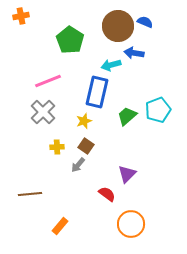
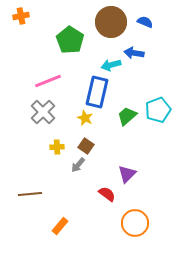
brown circle: moved 7 px left, 4 px up
yellow star: moved 1 px right, 3 px up; rotated 28 degrees counterclockwise
orange circle: moved 4 px right, 1 px up
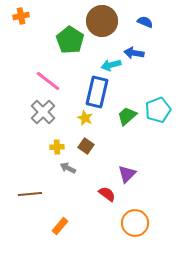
brown circle: moved 9 px left, 1 px up
pink line: rotated 60 degrees clockwise
gray arrow: moved 10 px left, 3 px down; rotated 77 degrees clockwise
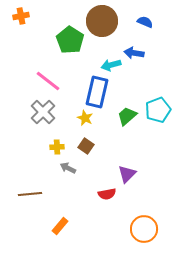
red semicircle: rotated 132 degrees clockwise
orange circle: moved 9 px right, 6 px down
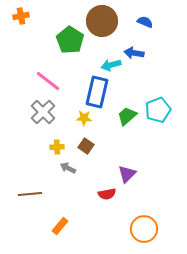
yellow star: moved 1 px left; rotated 21 degrees counterclockwise
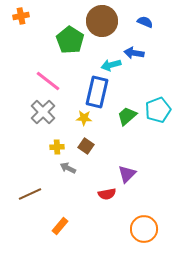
brown line: rotated 20 degrees counterclockwise
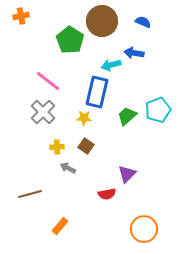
blue semicircle: moved 2 px left
brown line: rotated 10 degrees clockwise
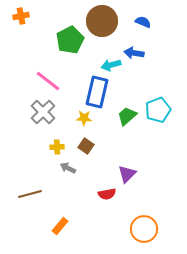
green pentagon: rotated 12 degrees clockwise
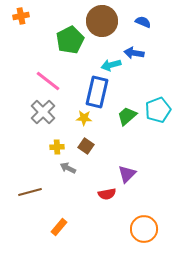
brown line: moved 2 px up
orange rectangle: moved 1 px left, 1 px down
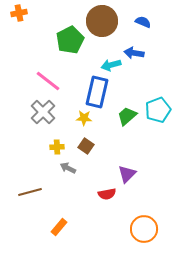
orange cross: moved 2 px left, 3 px up
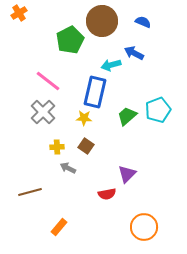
orange cross: rotated 21 degrees counterclockwise
blue arrow: rotated 18 degrees clockwise
blue rectangle: moved 2 px left
orange circle: moved 2 px up
